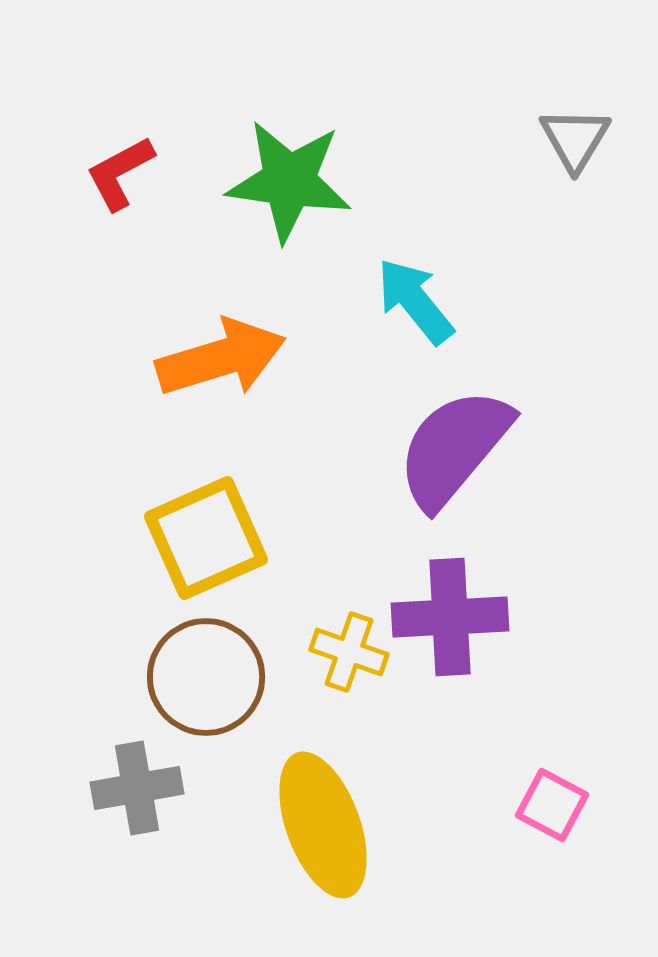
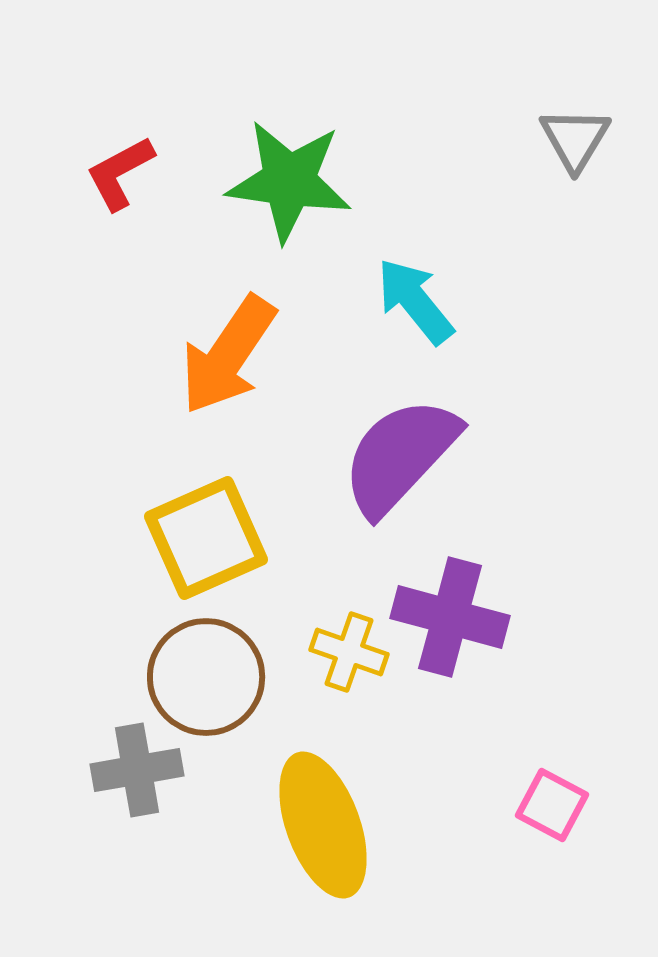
orange arrow: moved 7 px right, 3 px up; rotated 141 degrees clockwise
purple semicircle: moved 54 px left, 8 px down; rotated 3 degrees clockwise
purple cross: rotated 18 degrees clockwise
gray cross: moved 18 px up
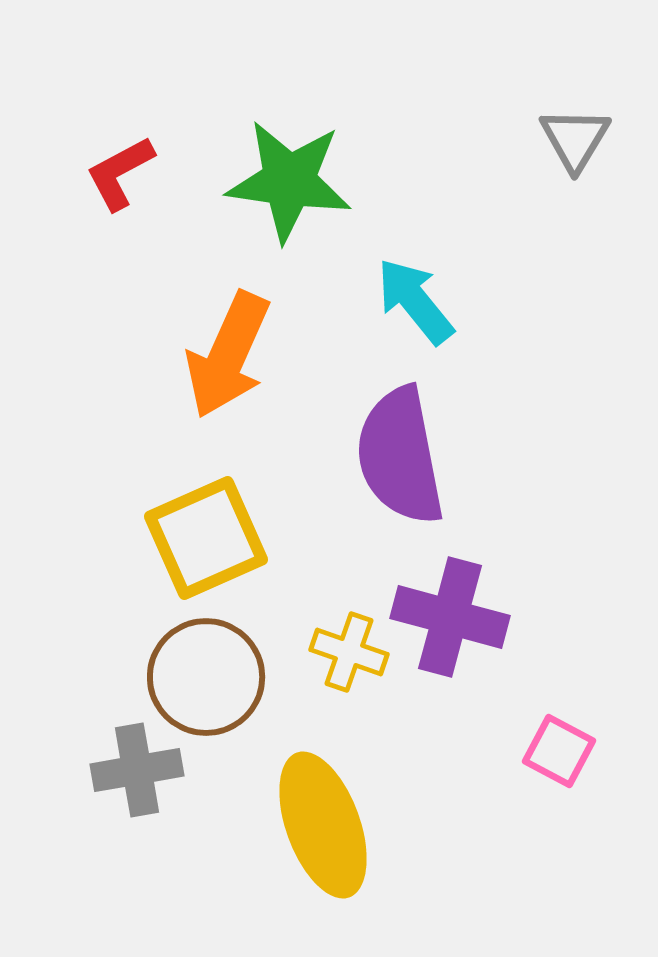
orange arrow: rotated 10 degrees counterclockwise
purple semicircle: rotated 54 degrees counterclockwise
pink square: moved 7 px right, 54 px up
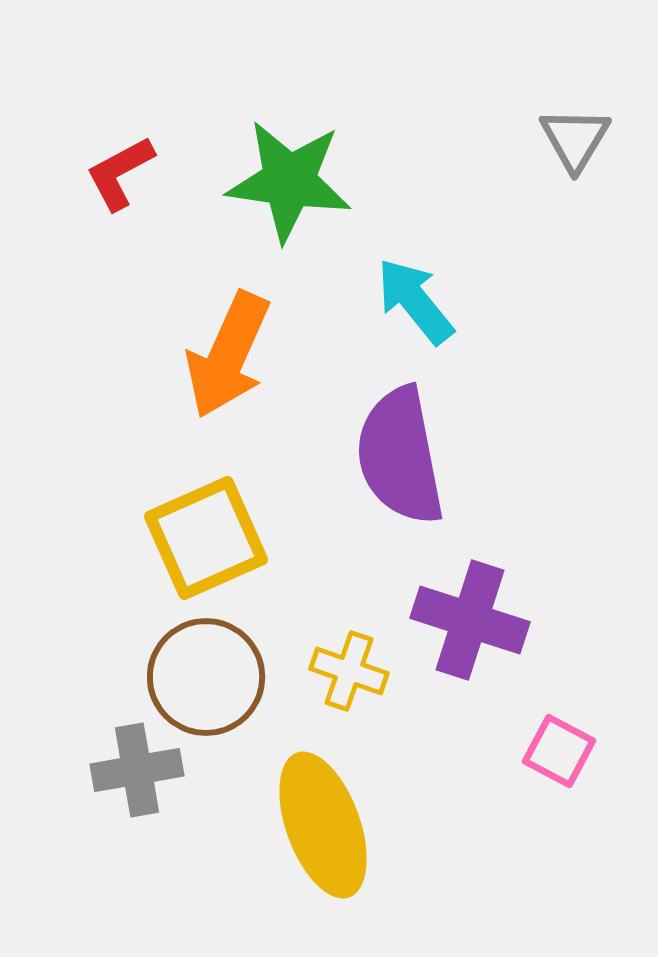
purple cross: moved 20 px right, 3 px down; rotated 3 degrees clockwise
yellow cross: moved 19 px down
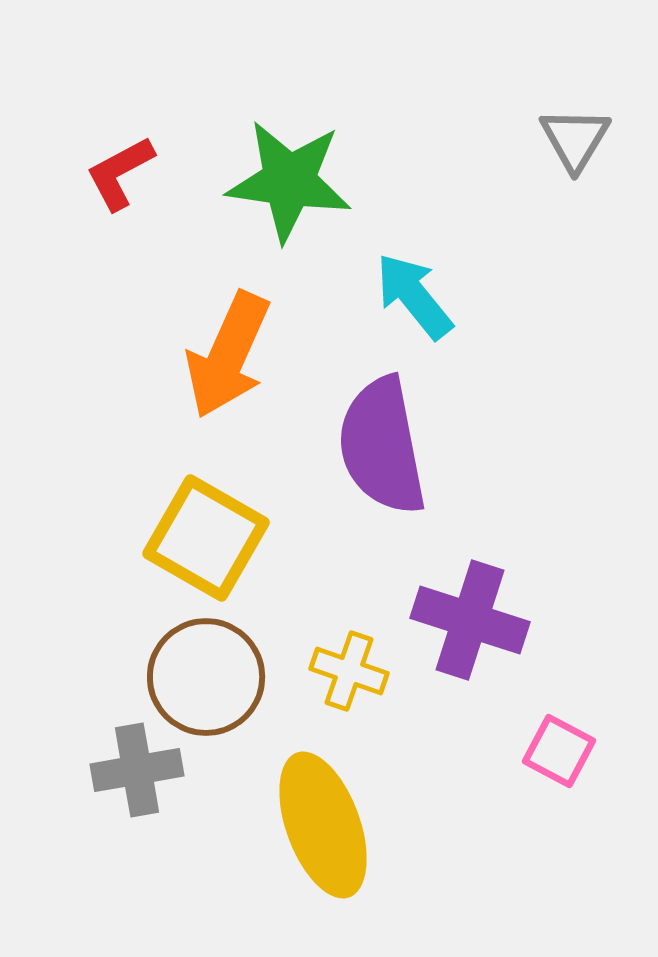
cyan arrow: moved 1 px left, 5 px up
purple semicircle: moved 18 px left, 10 px up
yellow square: rotated 36 degrees counterclockwise
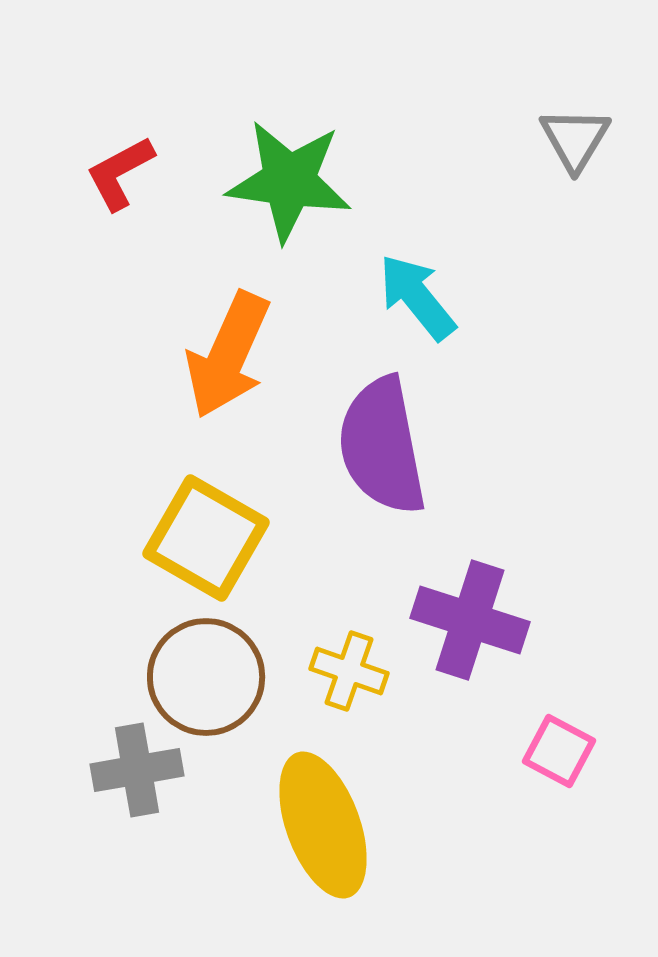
cyan arrow: moved 3 px right, 1 px down
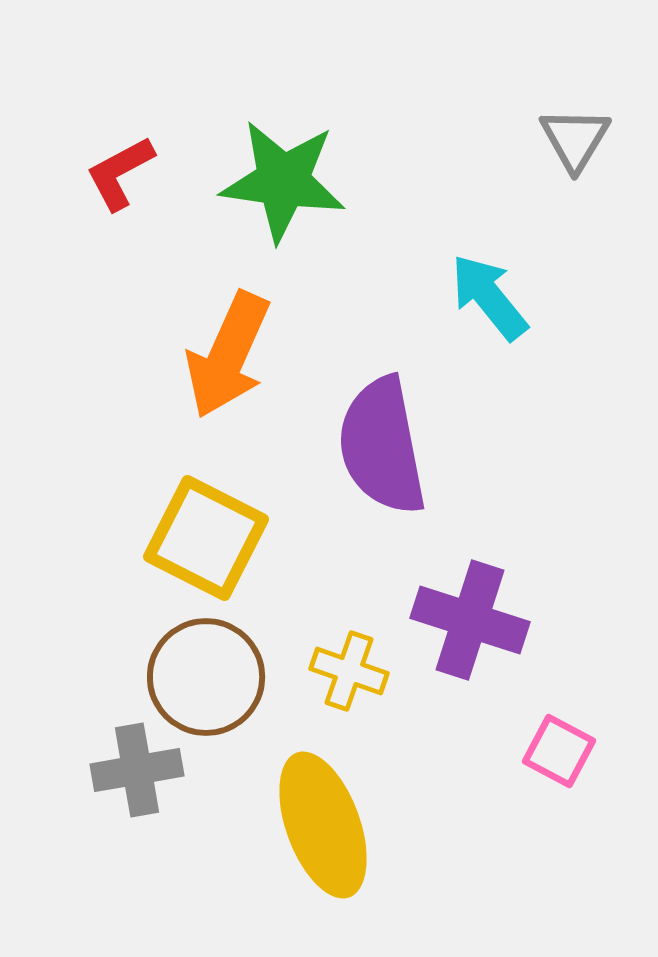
green star: moved 6 px left
cyan arrow: moved 72 px right
yellow square: rotated 3 degrees counterclockwise
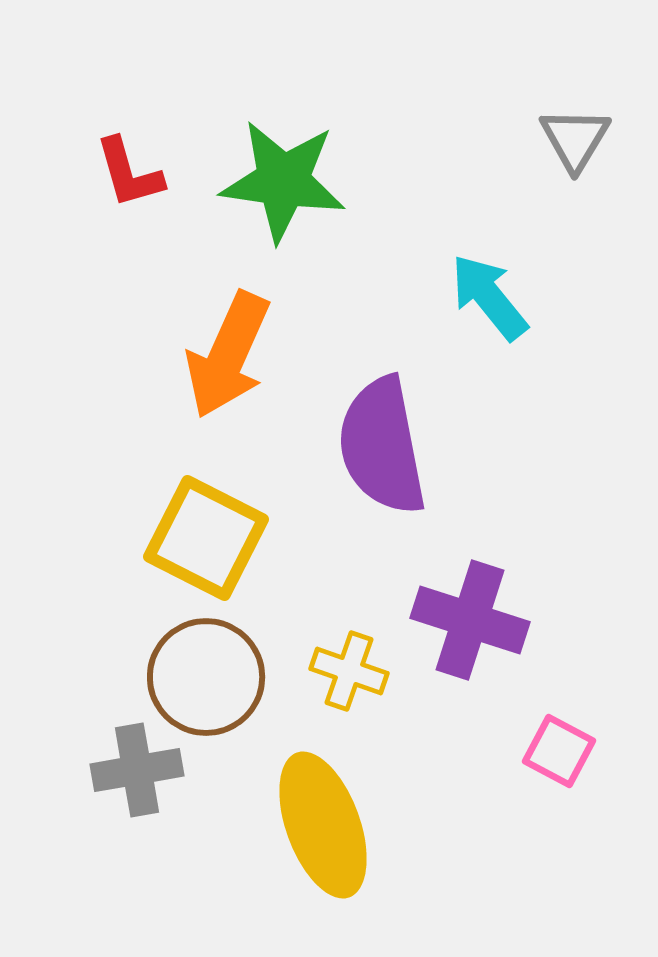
red L-shape: moved 9 px right; rotated 78 degrees counterclockwise
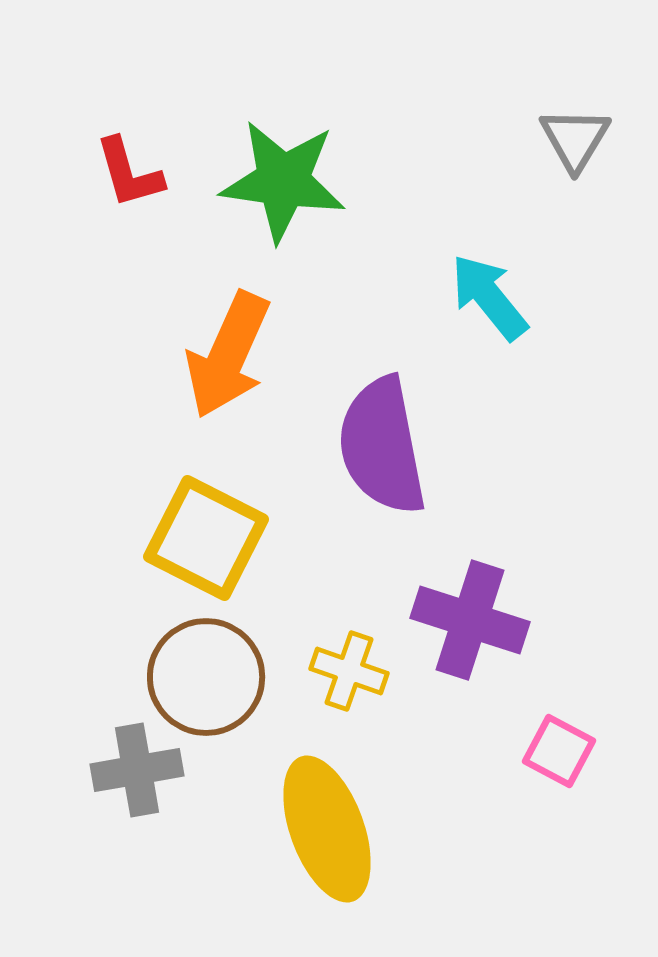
yellow ellipse: moved 4 px right, 4 px down
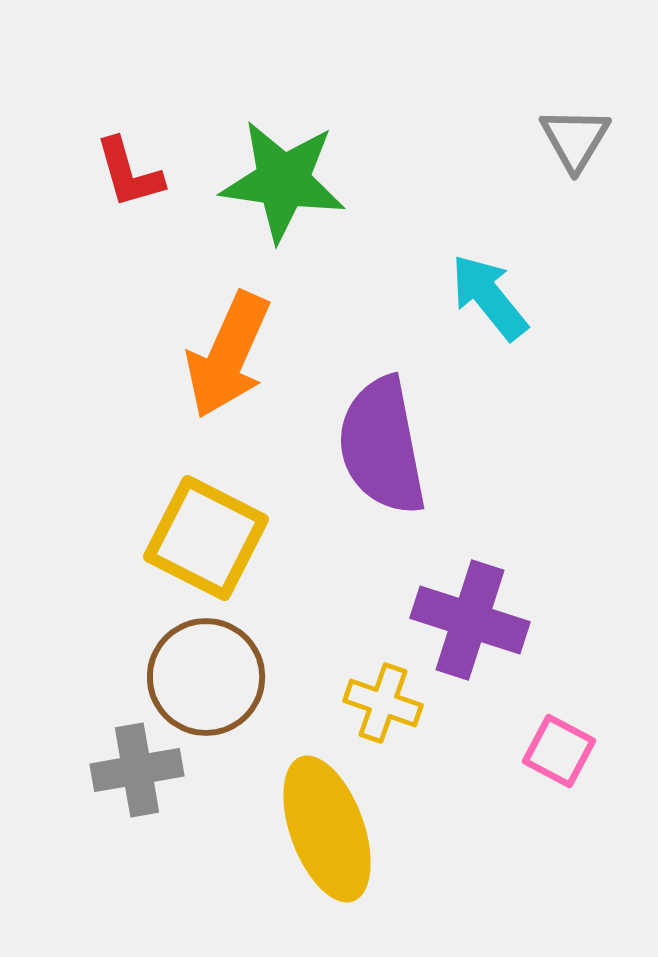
yellow cross: moved 34 px right, 32 px down
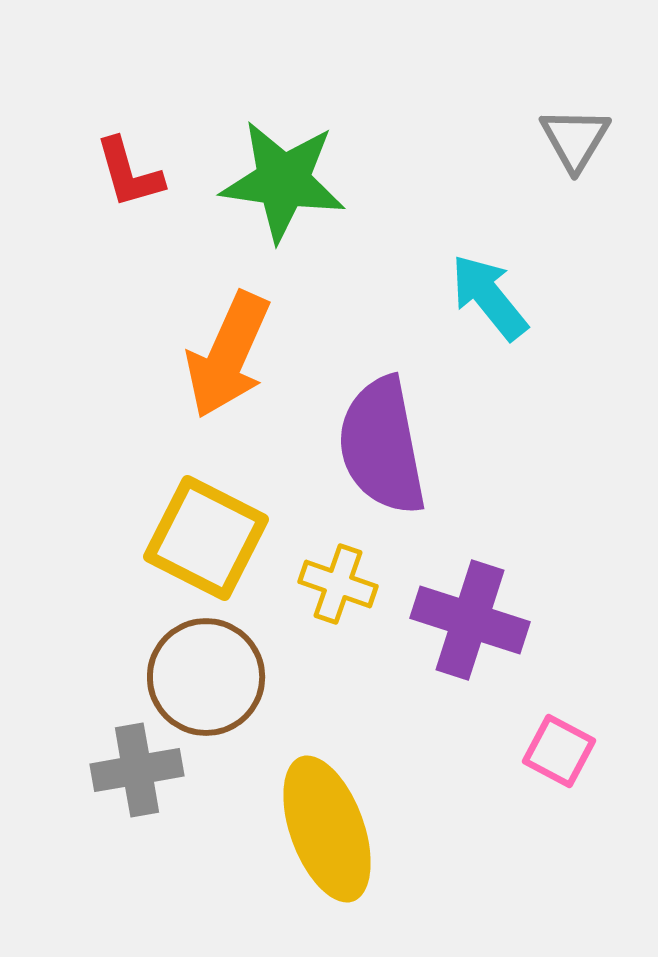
yellow cross: moved 45 px left, 119 px up
